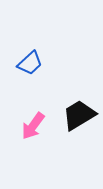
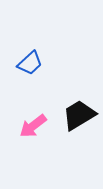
pink arrow: rotated 16 degrees clockwise
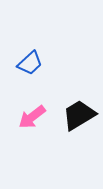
pink arrow: moved 1 px left, 9 px up
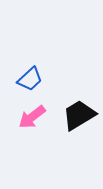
blue trapezoid: moved 16 px down
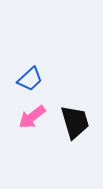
black trapezoid: moved 4 px left, 7 px down; rotated 105 degrees clockwise
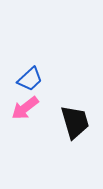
pink arrow: moved 7 px left, 9 px up
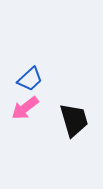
black trapezoid: moved 1 px left, 2 px up
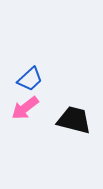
black trapezoid: rotated 60 degrees counterclockwise
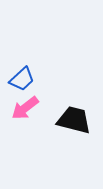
blue trapezoid: moved 8 px left
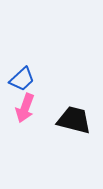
pink arrow: rotated 32 degrees counterclockwise
